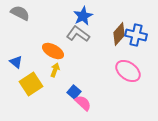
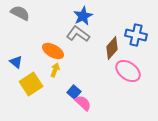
brown diamond: moved 7 px left, 14 px down
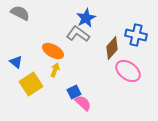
blue star: moved 3 px right, 2 px down
blue square: rotated 24 degrees clockwise
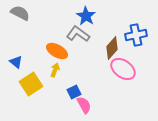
blue star: moved 2 px up; rotated 12 degrees counterclockwise
blue cross: rotated 25 degrees counterclockwise
orange ellipse: moved 4 px right
pink ellipse: moved 5 px left, 2 px up
pink semicircle: moved 1 px right, 2 px down; rotated 18 degrees clockwise
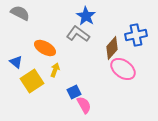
orange ellipse: moved 12 px left, 3 px up
yellow square: moved 1 px right, 3 px up
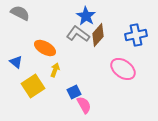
brown diamond: moved 14 px left, 13 px up
yellow square: moved 1 px right, 5 px down
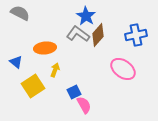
orange ellipse: rotated 35 degrees counterclockwise
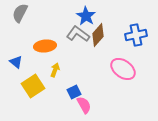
gray semicircle: rotated 90 degrees counterclockwise
orange ellipse: moved 2 px up
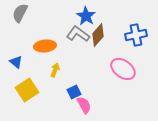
yellow square: moved 6 px left, 4 px down
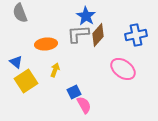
gray semicircle: rotated 48 degrees counterclockwise
gray L-shape: rotated 40 degrees counterclockwise
orange ellipse: moved 1 px right, 2 px up
yellow square: moved 1 px left, 9 px up
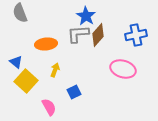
pink ellipse: rotated 20 degrees counterclockwise
yellow square: rotated 15 degrees counterclockwise
pink semicircle: moved 35 px left, 2 px down
